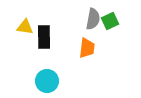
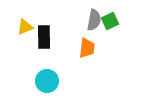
gray semicircle: moved 1 px right, 1 px down
yellow triangle: rotated 30 degrees counterclockwise
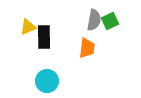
yellow triangle: moved 3 px right
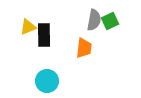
black rectangle: moved 2 px up
orange trapezoid: moved 3 px left
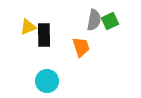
orange trapezoid: moved 3 px left, 1 px up; rotated 25 degrees counterclockwise
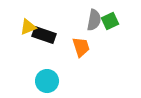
black rectangle: rotated 70 degrees counterclockwise
